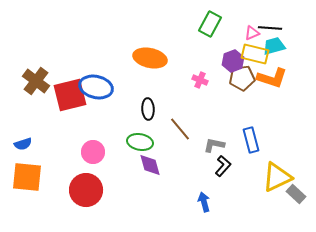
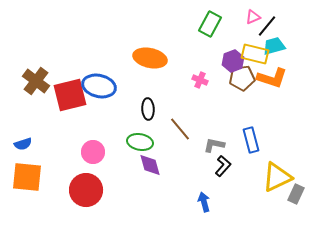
black line: moved 3 px left, 2 px up; rotated 55 degrees counterclockwise
pink triangle: moved 1 px right, 16 px up
blue ellipse: moved 3 px right, 1 px up
gray rectangle: rotated 72 degrees clockwise
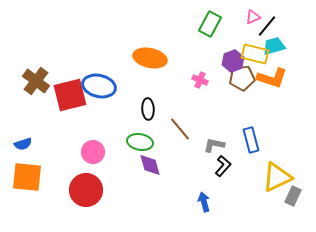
gray rectangle: moved 3 px left, 2 px down
